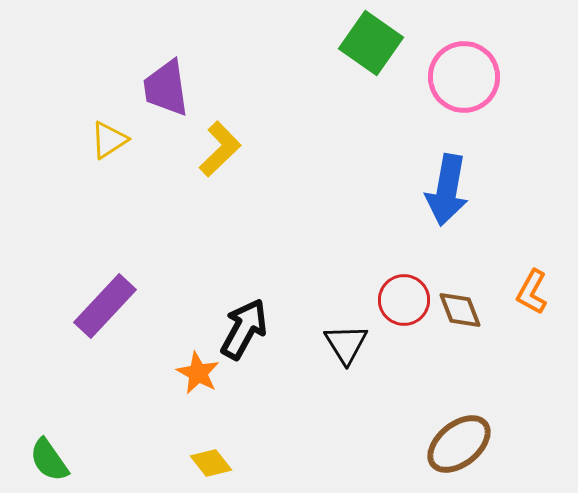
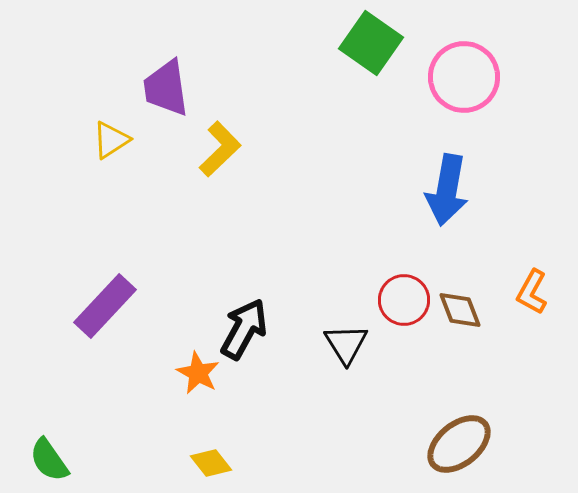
yellow triangle: moved 2 px right
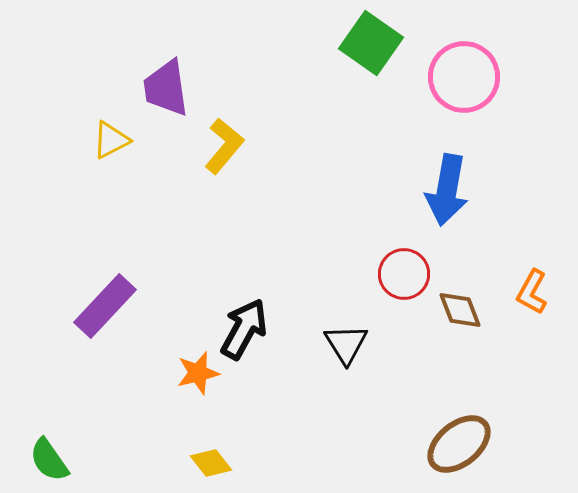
yellow triangle: rotated 6 degrees clockwise
yellow L-shape: moved 4 px right, 3 px up; rotated 6 degrees counterclockwise
red circle: moved 26 px up
orange star: rotated 30 degrees clockwise
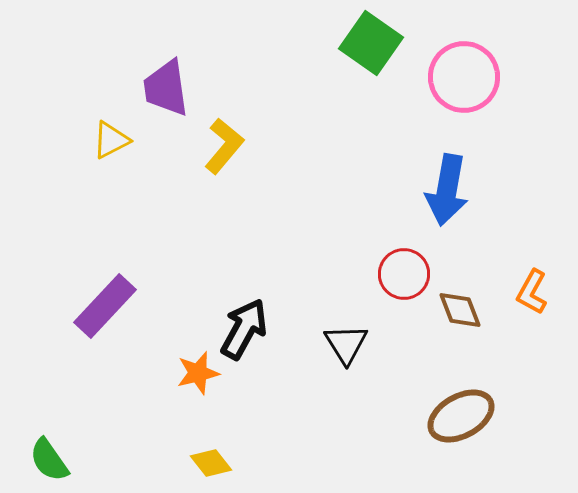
brown ellipse: moved 2 px right, 28 px up; rotated 10 degrees clockwise
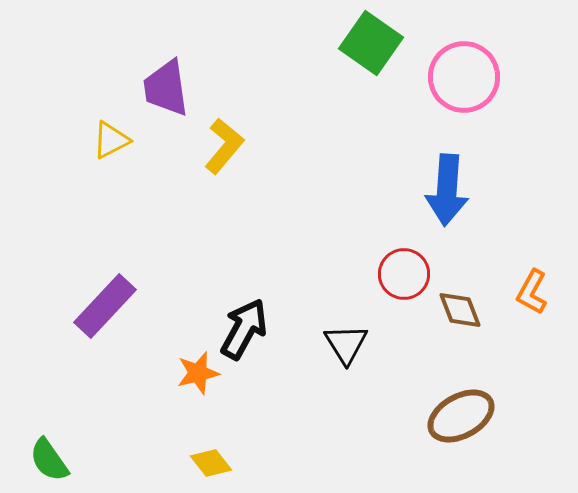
blue arrow: rotated 6 degrees counterclockwise
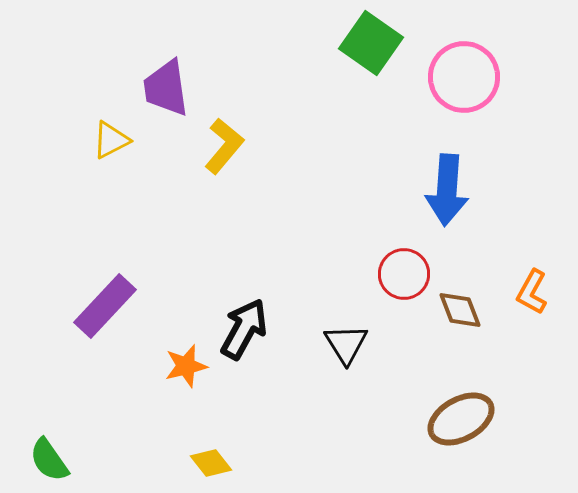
orange star: moved 12 px left, 7 px up
brown ellipse: moved 3 px down
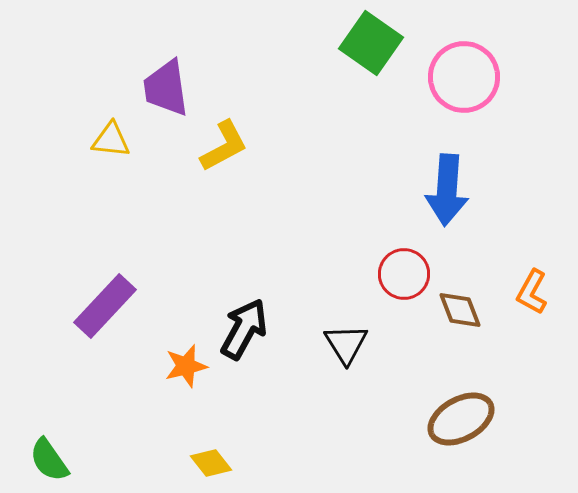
yellow triangle: rotated 33 degrees clockwise
yellow L-shape: rotated 22 degrees clockwise
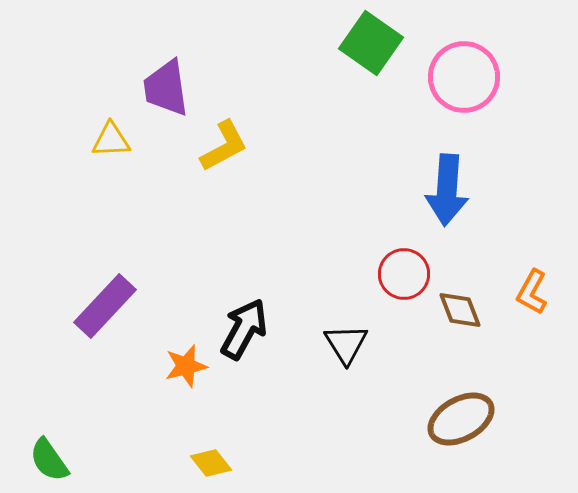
yellow triangle: rotated 9 degrees counterclockwise
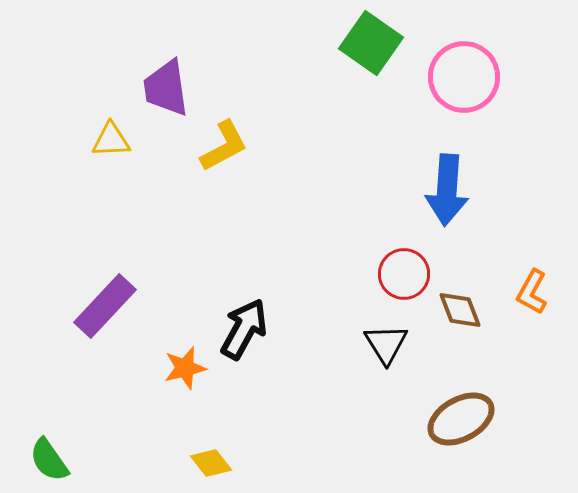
black triangle: moved 40 px right
orange star: moved 1 px left, 2 px down
